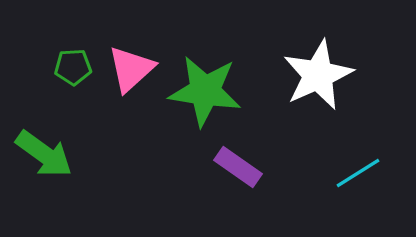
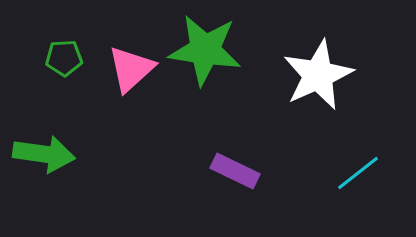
green pentagon: moved 9 px left, 9 px up
green star: moved 41 px up
green arrow: rotated 28 degrees counterclockwise
purple rectangle: moved 3 px left, 4 px down; rotated 9 degrees counterclockwise
cyan line: rotated 6 degrees counterclockwise
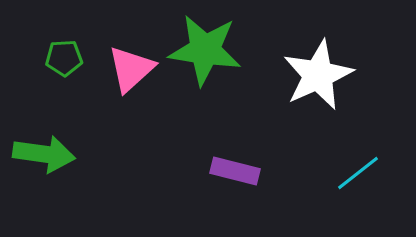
purple rectangle: rotated 12 degrees counterclockwise
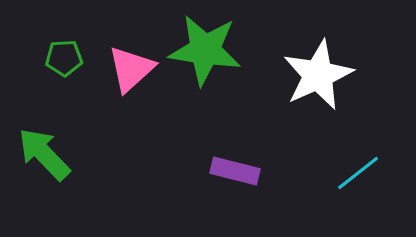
green arrow: rotated 142 degrees counterclockwise
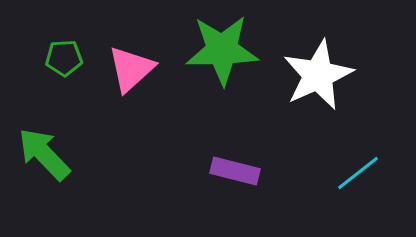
green star: moved 17 px right; rotated 10 degrees counterclockwise
